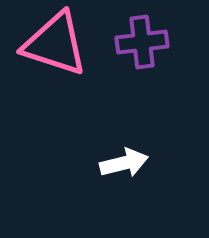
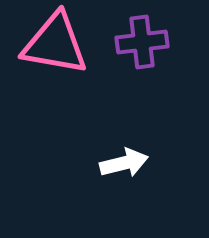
pink triangle: rotated 8 degrees counterclockwise
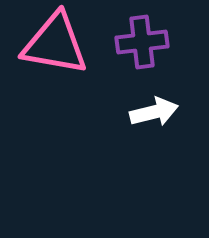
white arrow: moved 30 px right, 51 px up
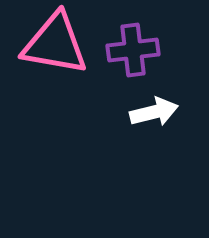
purple cross: moved 9 px left, 8 px down
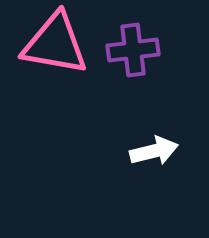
white arrow: moved 39 px down
